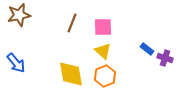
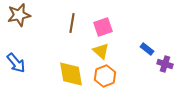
brown line: rotated 12 degrees counterclockwise
pink square: rotated 18 degrees counterclockwise
yellow triangle: moved 2 px left
purple cross: moved 6 px down
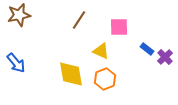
brown line: moved 7 px right, 3 px up; rotated 24 degrees clockwise
pink square: moved 16 px right; rotated 18 degrees clockwise
yellow triangle: rotated 18 degrees counterclockwise
purple cross: moved 7 px up; rotated 28 degrees clockwise
orange hexagon: moved 3 px down
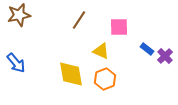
purple cross: moved 1 px up
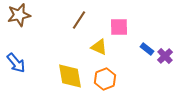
yellow triangle: moved 2 px left, 4 px up
yellow diamond: moved 1 px left, 2 px down
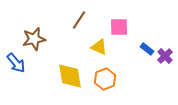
brown star: moved 15 px right, 24 px down
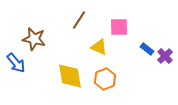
brown star: rotated 25 degrees clockwise
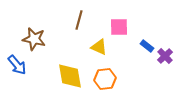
brown line: rotated 18 degrees counterclockwise
blue rectangle: moved 3 px up
blue arrow: moved 1 px right, 2 px down
orange hexagon: rotated 15 degrees clockwise
